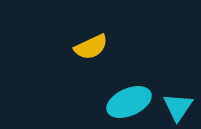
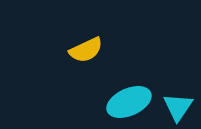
yellow semicircle: moved 5 px left, 3 px down
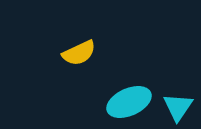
yellow semicircle: moved 7 px left, 3 px down
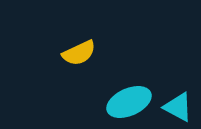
cyan triangle: rotated 36 degrees counterclockwise
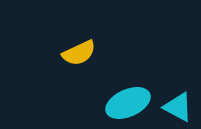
cyan ellipse: moved 1 px left, 1 px down
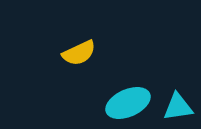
cyan triangle: rotated 36 degrees counterclockwise
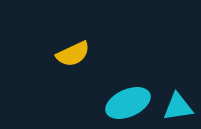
yellow semicircle: moved 6 px left, 1 px down
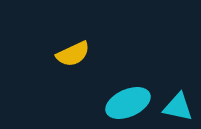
cyan triangle: rotated 20 degrees clockwise
